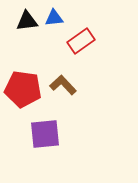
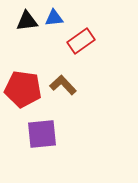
purple square: moved 3 px left
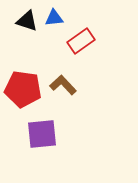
black triangle: rotated 25 degrees clockwise
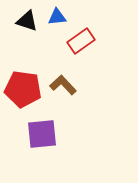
blue triangle: moved 3 px right, 1 px up
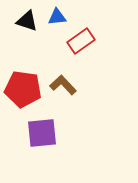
purple square: moved 1 px up
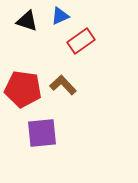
blue triangle: moved 3 px right, 1 px up; rotated 18 degrees counterclockwise
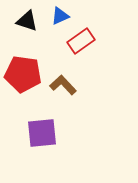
red pentagon: moved 15 px up
